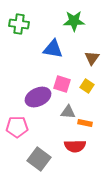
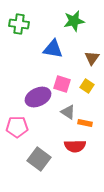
green star: rotated 10 degrees counterclockwise
gray triangle: rotated 28 degrees clockwise
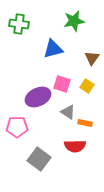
blue triangle: rotated 25 degrees counterclockwise
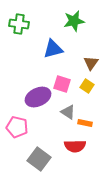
brown triangle: moved 1 px left, 5 px down
pink pentagon: rotated 15 degrees clockwise
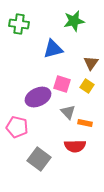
gray triangle: rotated 14 degrees clockwise
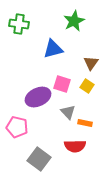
green star: rotated 15 degrees counterclockwise
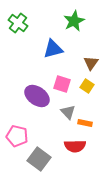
green cross: moved 1 px left, 1 px up; rotated 30 degrees clockwise
purple ellipse: moved 1 px left, 1 px up; rotated 60 degrees clockwise
pink pentagon: moved 9 px down
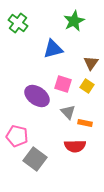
pink square: moved 1 px right
gray square: moved 4 px left
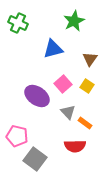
green cross: rotated 12 degrees counterclockwise
brown triangle: moved 1 px left, 4 px up
pink square: rotated 30 degrees clockwise
orange rectangle: rotated 24 degrees clockwise
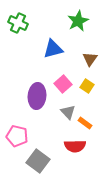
green star: moved 4 px right
purple ellipse: rotated 60 degrees clockwise
gray square: moved 3 px right, 2 px down
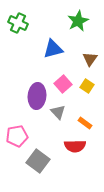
gray triangle: moved 10 px left
pink pentagon: rotated 25 degrees counterclockwise
